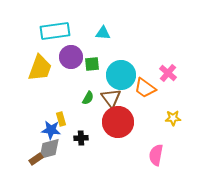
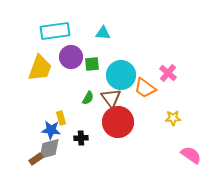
yellow rectangle: moved 1 px up
pink semicircle: moved 35 px right; rotated 115 degrees clockwise
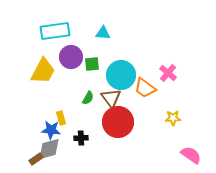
yellow trapezoid: moved 3 px right, 3 px down; rotated 8 degrees clockwise
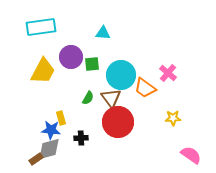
cyan rectangle: moved 14 px left, 4 px up
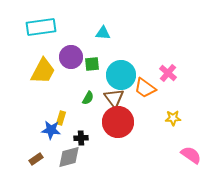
brown triangle: moved 3 px right
yellow rectangle: rotated 32 degrees clockwise
gray diamond: moved 20 px right, 8 px down
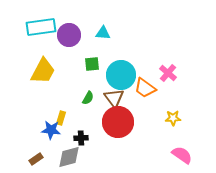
purple circle: moved 2 px left, 22 px up
pink semicircle: moved 9 px left
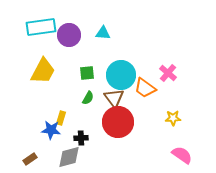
green square: moved 5 px left, 9 px down
brown rectangle: moved 6 px left
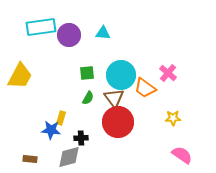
yellow trapezoid: moved 23 px left, 5 px down
brown rectangle: rotated 40 degrees clockwise
